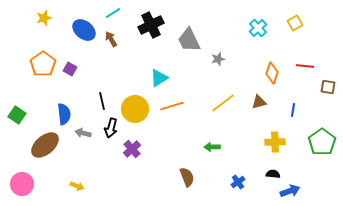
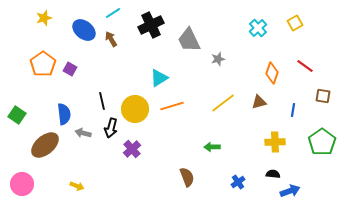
red line: rotated 30 degrees clockwise
brown square: moved 5 px left, 9 px down
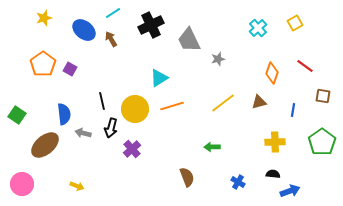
blue cross: rotated 24 degrees counterclockwise
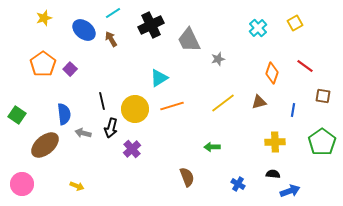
purple square: rotated 16 degrees clockwise
blue cross: moved 2 px down
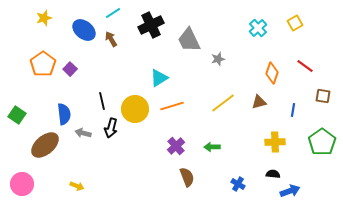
purple cross: moved 44 px right, 3 px up
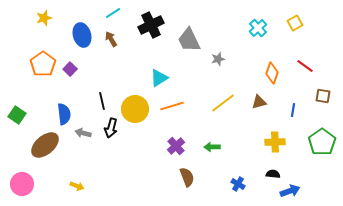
blue ellipse: moved 2 px left, 5 px down; rotated 35 degrees clockwise
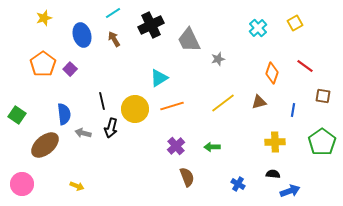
brown arrow: moved 3 px right
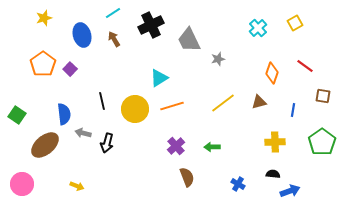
black arrow: moved 4 px left, 15 px down
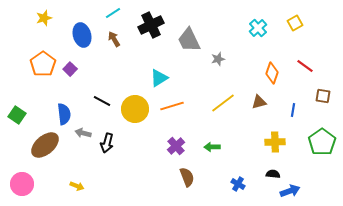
black line: rotated 48 degrees counterclockwise
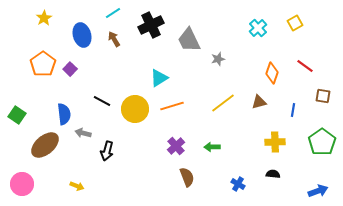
yellow star: rotated 14 degrees counterclockwise
black arrow: moved 8 px down
blue arrow: moved 28 px right
